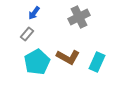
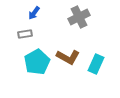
gray rectangle: moved 2 px left; rotated 40 degrees clockwise
cyan rectangle: moved 1 px left, 2 px down
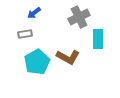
blue arrow: rotated 16 degrees clockwise
cyan rectangle: moved 2 px right, 25 px up; rotated 24 degrees counterclockwise
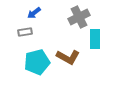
gray rectangle: moved 2 px up
cyan rectangle: moved 3 px left
cyan pentagon: rotated 15 degrees clockwise
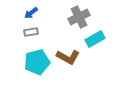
blue arrow: moved 3 px left
gray rectangle: moved 6 px right
cyan rectangle: rotated 60 degrees clockwise
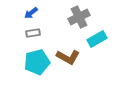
gray rectangle: moved 2 px right, 1 px down
cyan rectangle: moved 2 px right
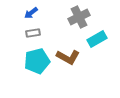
cyan pentagon: moved 1 px up
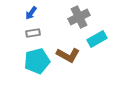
blue arrow: rotated 16 degrees counterclockwise
brown L-shape: moved 2 px up
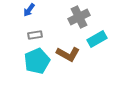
blue arrow: moved 2 px left, 3 px up
gray rectangle: moved 2 px right, 2 px down
brown L-shape: moved 1 px up
cyan pentagon: rotated 10 degrees counterclockwise
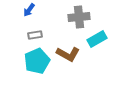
gray cross: rotated 20 degrees clockwise
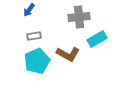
gray rectangle: moved 1 px left, 1 px down
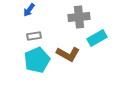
cyan rectangle: moved 1 px up
cyan pentagon: moved 1 px up
